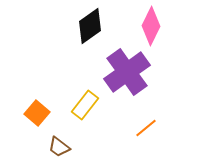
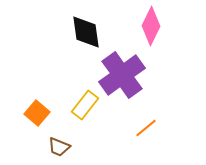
black diamond: moved 4 px left, 6 px down; rotated 63 degrees counterclockwise
purple cross: moved 5 px left, 3 px down
brown trapezoid: rotated 15 degrees counterclockwise
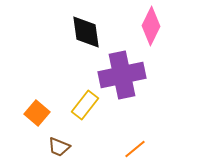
purple cross: rotated 24 degrees clockwise
orange line: moved 11 px left, 21 px down
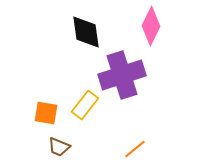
purple cross: rotated 6 degrees counterclockwise
orange square: moved 9 px right; rotated 30 degrees counterclockwise
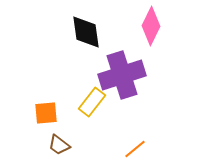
yellow rectangle: moved 7 px right, 3 px up
orange square: rotated 15 degrees counterclockwise
brown trapezoid: moved 2 px up; rotated 15 degrees clockwise
